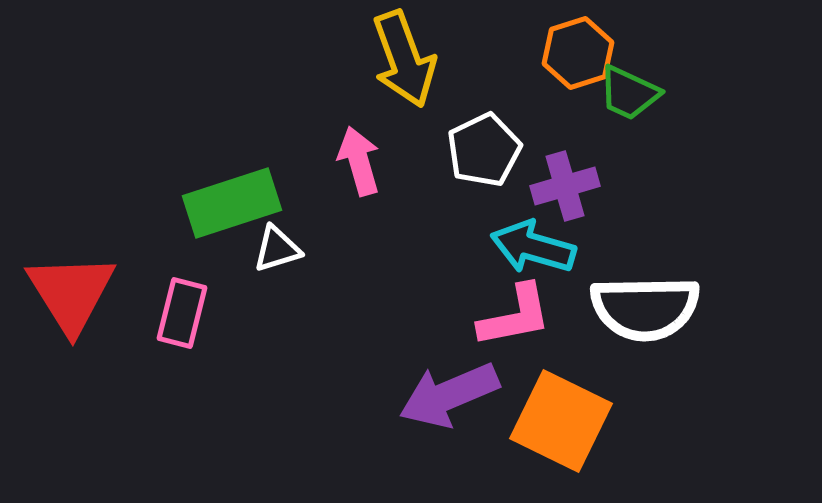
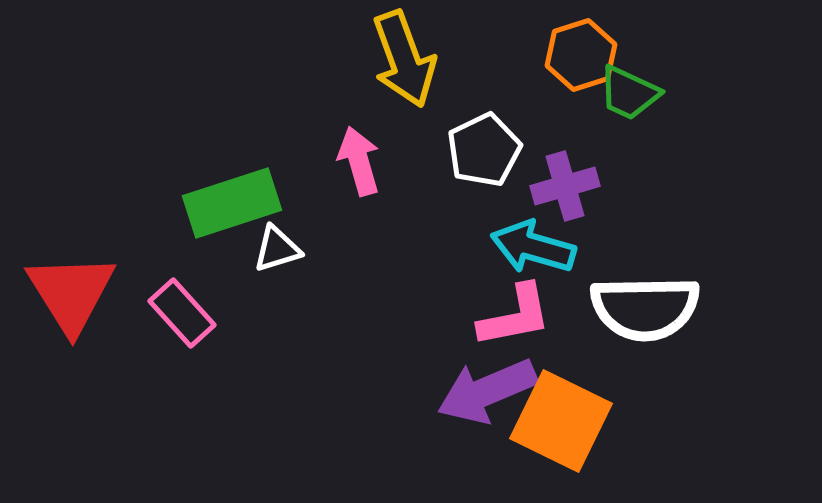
orange hexagon: moved 3 px right, 2 px down
pink rectangle: rotated 56 degrees counterclockwise
purple arrow: moved 38 px right, 4 px up
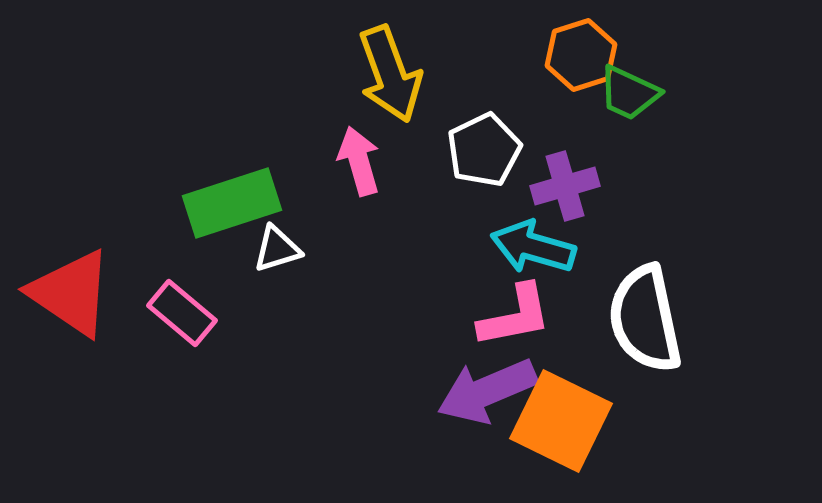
yellow arrow: moved 14 px left, 15 px down
red triangle: rotated 24 degrees counterclockwise
white semicircle: moved 11 px down; rotated 79 degrees clockwise
pink rectangle: rotated 8 degrees counterclockwise
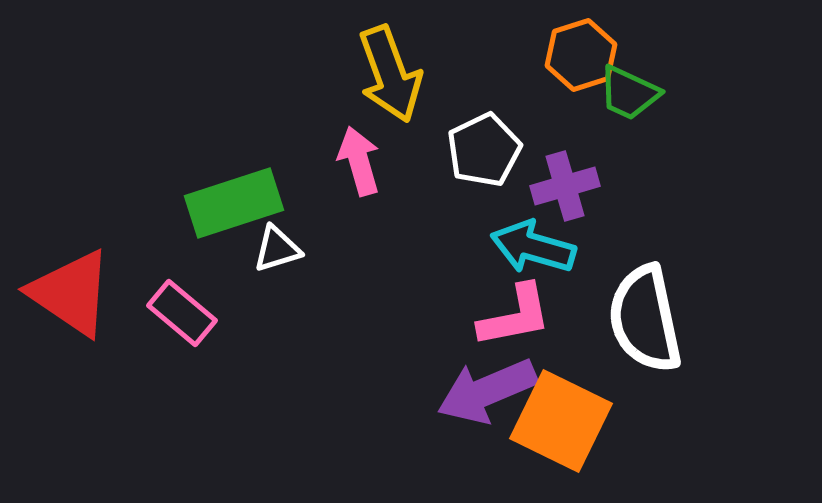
green rectangle: moved 2 px right
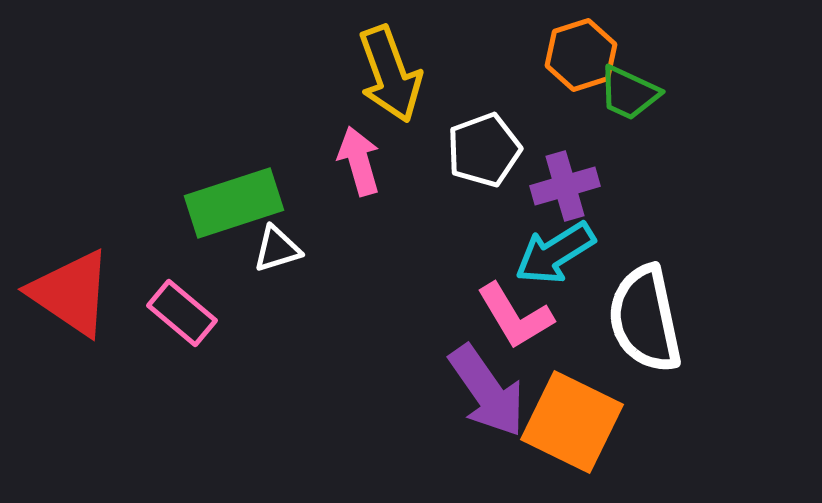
white pentagon: rotated 6 degrees clockwise
cyan arrow: moved 22 px right, 6 px down; rotated 48 degrees counterclockwise
pink L-shape: rotated 70 degrees clockwise
purple arrow: rotated 102 degrees counterclockwise
orange square: moved 11 px right, 1 px down
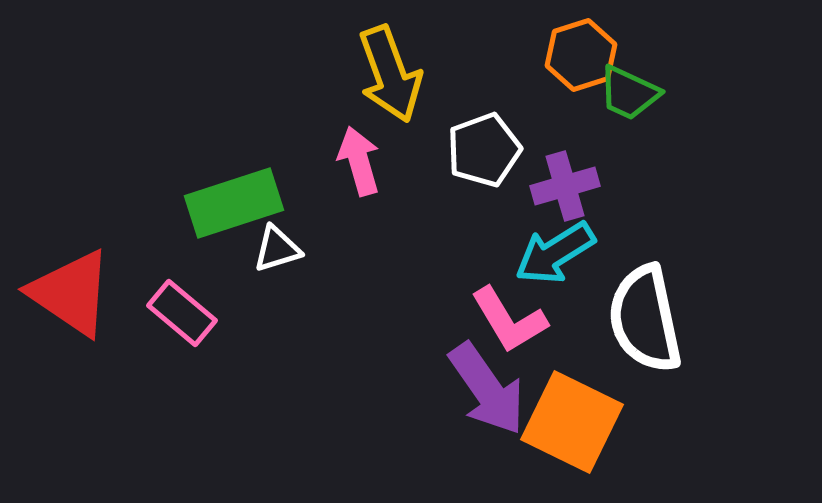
pink L-shape: moved 6 px left, 4 px down
purple arrow: moved 2 px up
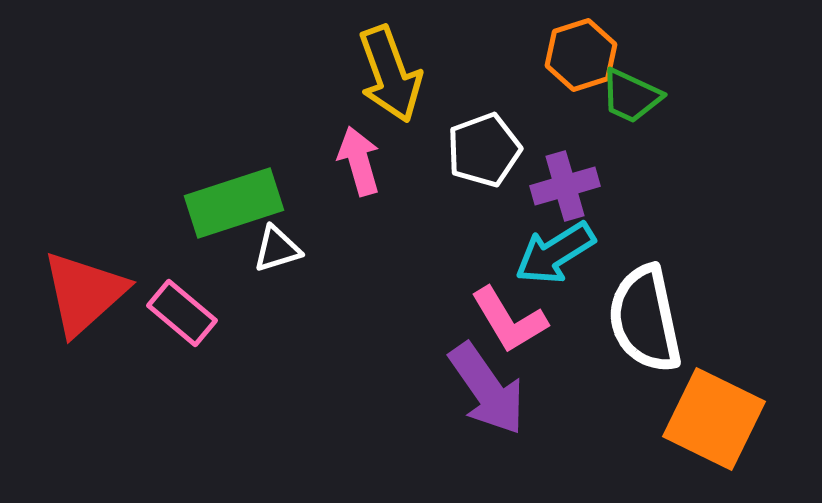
green trapezoid: moved 2 px right, 3 px down
red triangle: moved 13 px right; rotated 44 degrees clockwise
orange square: moved 142 px right, 3 px up
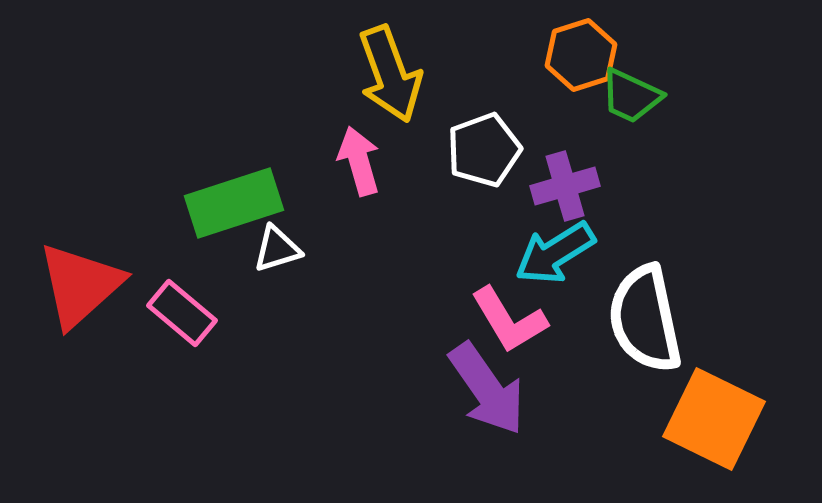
red triangle: moved 4 px left, 8 px up
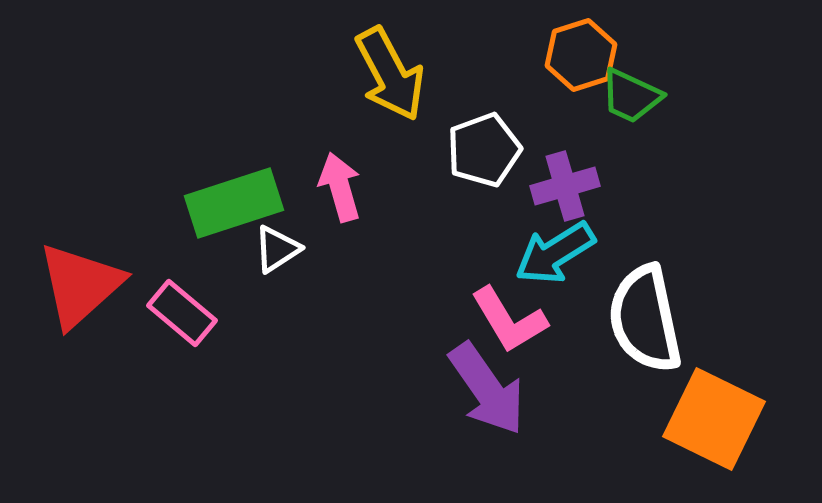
yellow arrow: rotated 8 degrees counterclockwise
pink arrow: moved 19 px left, 26 px down
white triangle: rotated 16 degrees counterclockwise
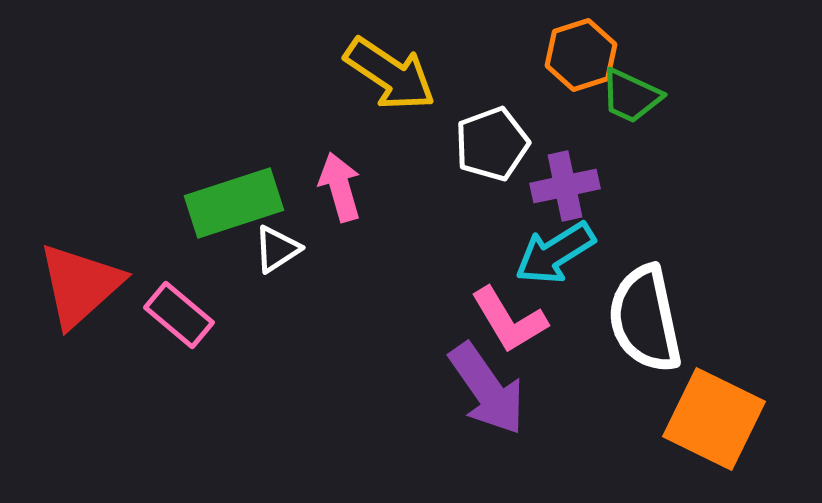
yellow arrow: rotated 28 degrees counterclockwise
white pentagon: moved 8 px right, 6 px up
purple cross: rotated 4 degrees clockwise
pink rectangle: moved 3 px left, 2 px down
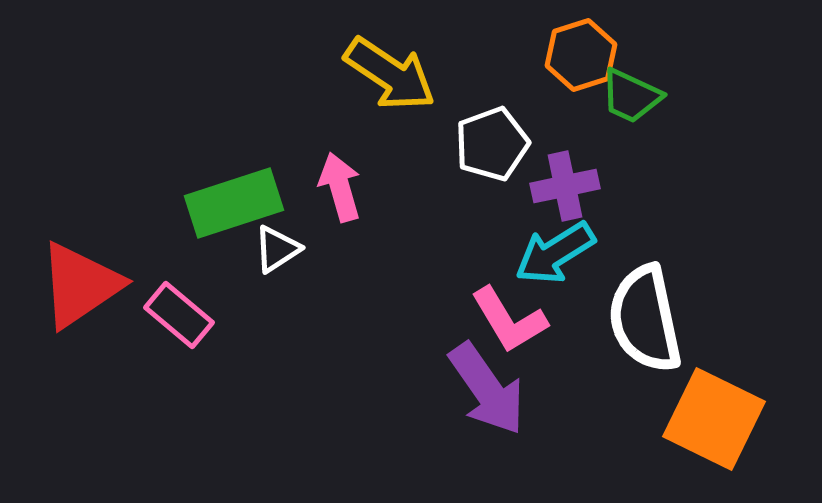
red triangle: rotated 8 degrees clockwise
